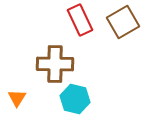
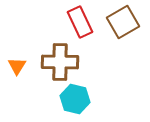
red rectangle: moved 2 px down
brown cross: moved 5 px right, 2 px up
orange triangle: moved 32 px up
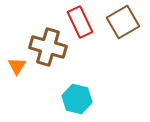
brown cross: moved 12 px left, 15 px up; rotated 15 degrees clockwise
cyan hexagon: moved 2 px right
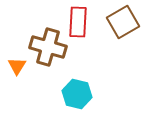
red rectangle: moved 2 px left; rotated 28 degrees clockwise
cyan hexagon: moved 5 px up
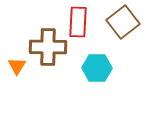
brown square: rotated 8 degrees counterclockwise
brown cross: rotated 15 degrees counterclockwise
cyan hexagon: moved 20 px right, 26 px up; rotated 12 degrees counterclockwise
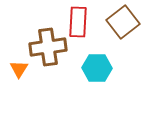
brown cross: rotated 9 degrees counterclockwise
orange triangle: moved 2 px right, 3 px down
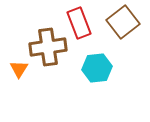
red rectangle: moved 1 px right, 1 px down; rotated 24 degrees counterclockwise
cyan hexagon: rotated 8 degrees counterclockwise
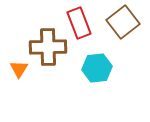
brown cross: rotated 6 degrees clockwise
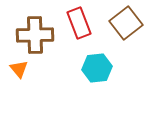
brown square: moved 3 px right, 1 px down
brown cross: moved 13 px left, 12 px up
orange triangle: rotated 12 degrees counterclockwise
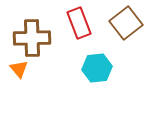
brown cross: moved 3 px left, 3 px down
